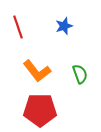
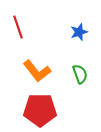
blue star: moved 15 px right, 6 px down
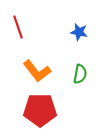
blue star: rotated 30 degrees clockwise
green semicircle: rotated 30 degrees clockwise
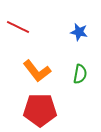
red line: rotated 45 degrees counterclockwise
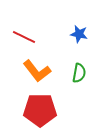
red line: moved 6 px right, 10 px down
blue star: moved 2 px down
green semicircle: moved 1 px left, 1 px up
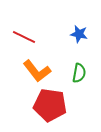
red pentagon: moved 10 px right, 5 px up; rotated 8 degrees clockwise
